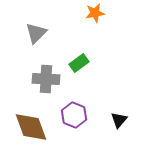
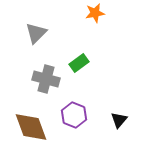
gray cross: rotated 12 degrees clockwise
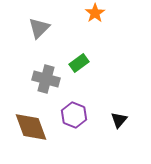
orange star: rotated 24 degrees counterclockwise
gray triangle: moved 3 px right, 5 px up
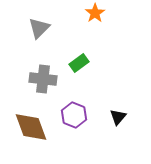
gray cross: moved 3 px left; rotated 8 degrees counterclockwise
black triangle: moved 1 px left, 3 px up
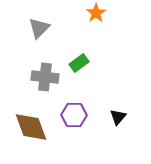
orange star: moved 1 px right
gray cross: moved 2 px right, 2 px up
purple hexagon: rotated 20 degrees counterclockwise
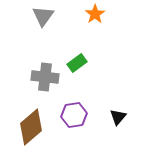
orange star: moved 1 px left, 1 px down
gray triangle: moved 4 px right, 12 px up; rotated 10 degrees counterclockwise
green rectangle: moved 2 px left
purple hexagon: rotated 10 degrees counterclockwise
brown diamond: rotated 69 degrees clockwise
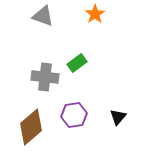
gray triangle: rotated 45 degrees counterclockwise
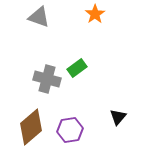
gray triangle: moved 4 px left, 1 px down
green rectangle: moved 5 px down
gray cross: moved 2 px right, 2 px down; rotated 8 degrees clockwise
purple hexagon: moved 4 px left, 15 px down
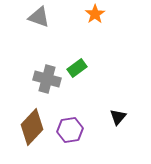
brown diamond: moved 1 px right; rotated 6 degrees counterclockwise
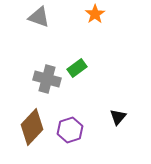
purple hexagon: rotated 10 degrees counterclockwise
